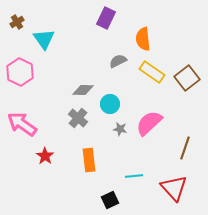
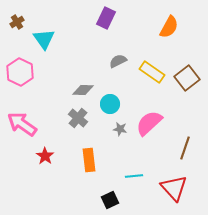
orange semicircle: moved 26 px right, 12 px up; rotated 145 degrees counterclockwise
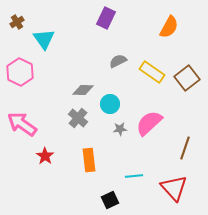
gray star: rotated 16 degrees counterclockwise
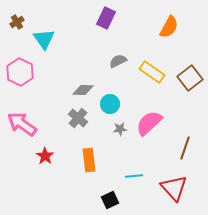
brown square: moved 3 px right
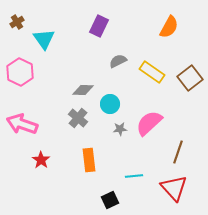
purple rectangle: moved 7 px left, 8 px down
pink arrow: rotated 16 degrees counterclockwise
brown line: moved 7 px left, 4 px down
red star: moved 4 px left, 4 px down
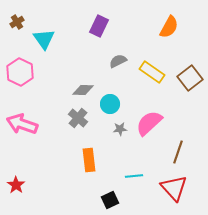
red star: moved 25 px left, 25 px down
